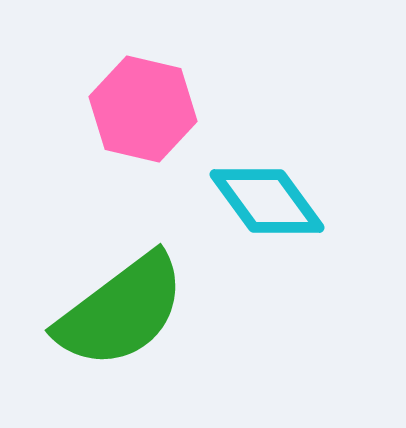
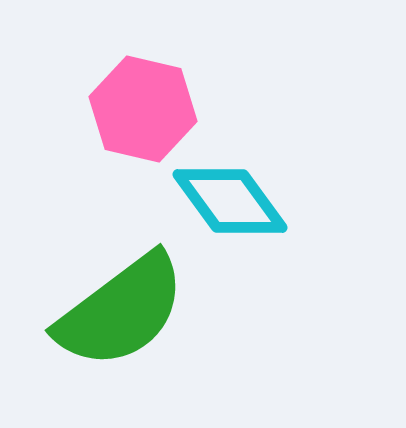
cyan diamond: moved 37 px left
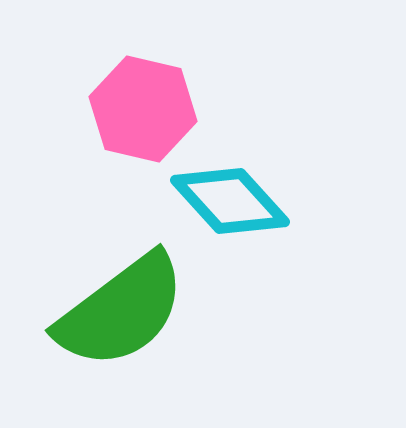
cyan diamond: rotated 6 degrees counterclockwise
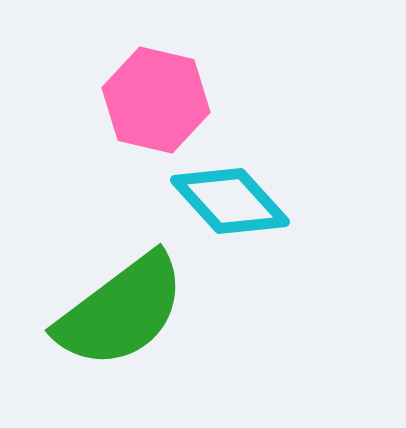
pink hexagon: moved 13 px right, 9 px up
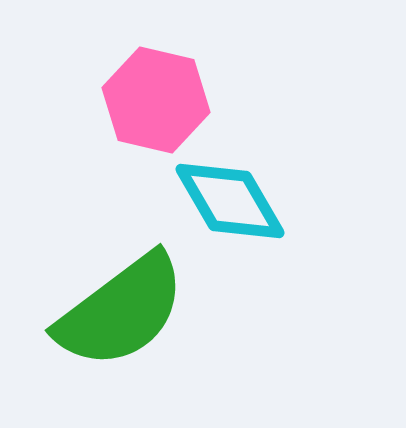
cyan diamond: rotated 12 degrees clockwise
